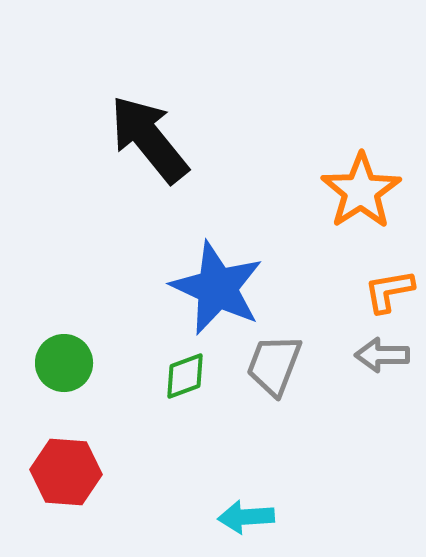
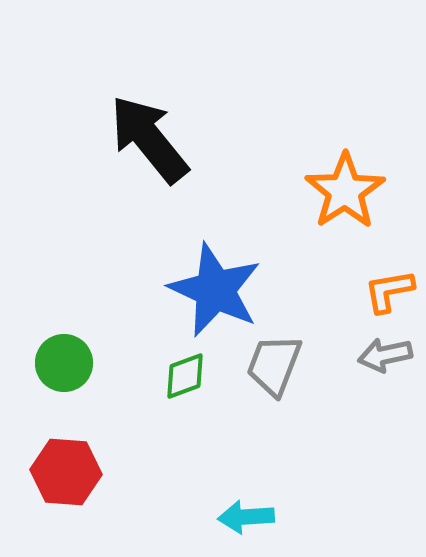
orange star: moved 16 px left
blue star: moved 2 px left, 2 px down
gray arrow: moved 3 px right; rotated 12 degrees counterclockwise
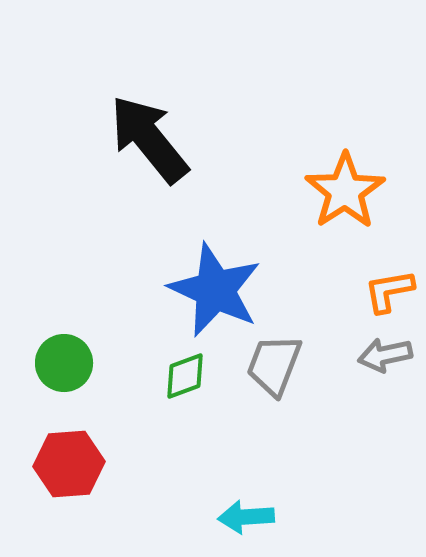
red hexagon: moved 3 px right, 8 px up; rotated 8 degrees counterclockwise
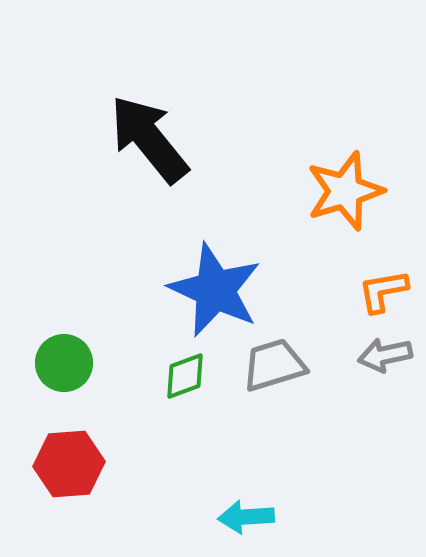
orange star: rotated 16 degrees clockwise
orange L-shape: moved 6 px left
gray trapezoid: rotated 52 degrees clockwise
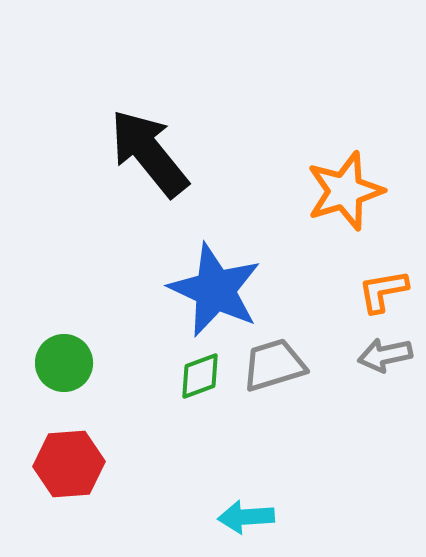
black arrow: moved 14 px down
green diamond: moved 15 px right
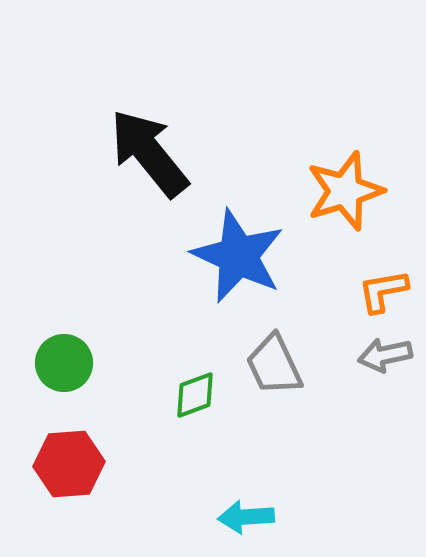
blue star: moved 23 px right, 34 px up
gray trapezoid: rotated 98 degrees counterclockwise
green diamond: moved 5 px left, 19 px down
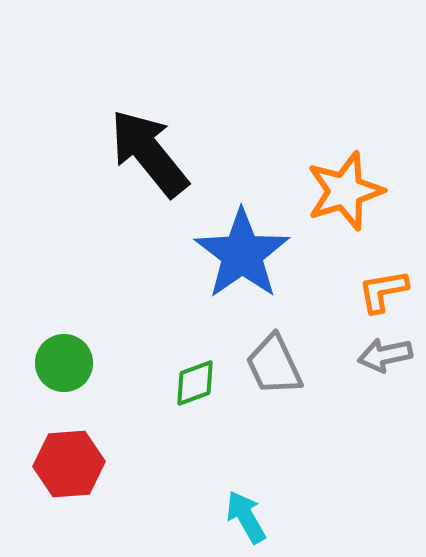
blue star: moved 4 px right, 2 px up; rotated 12 degrees clockwise
green diamond: moved 12 px up
cyan arrow: rotated 64 degrees clockwise
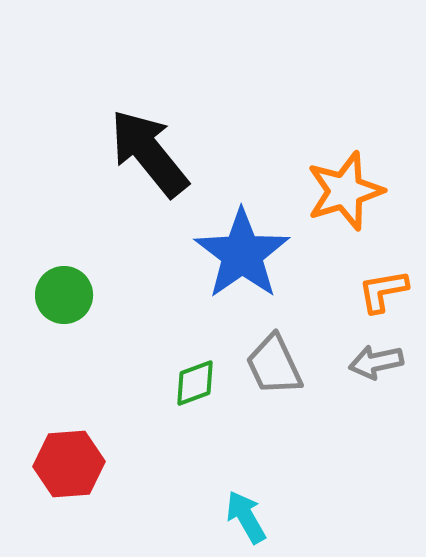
gray arrow: moved 9 px left, 7 px down
green circle: moved 68 px up
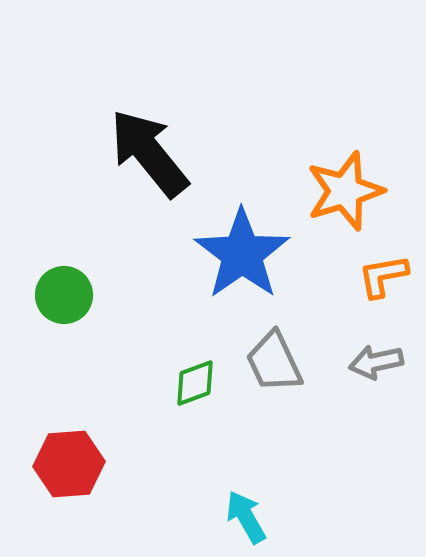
orange L-shape: moved 15 px up
gray trapezoid: moved 3 px up
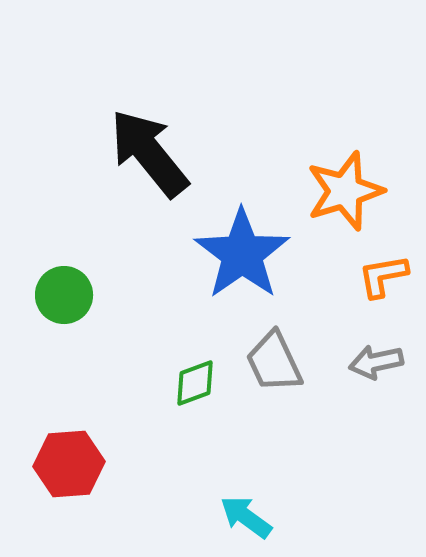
cyan arrow: rotated 24 degrees counterclockwise
